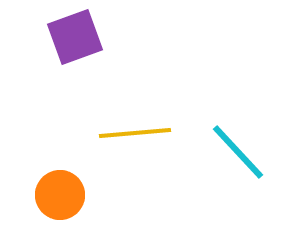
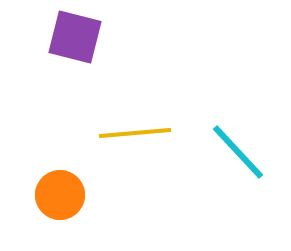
purple square: rotated 34 degrees clockwise
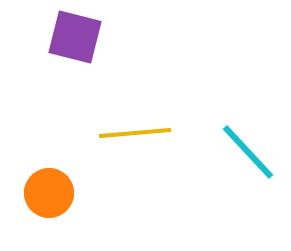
cyan line: moved 10 px right
orange circle: moved 11 px left, 2 px up
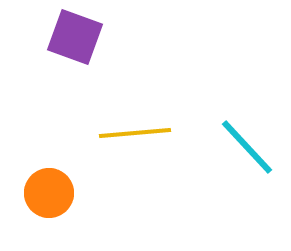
purple square: rotated 6 degrees clockwise
cyan line: moved 1 px left, 5 px up
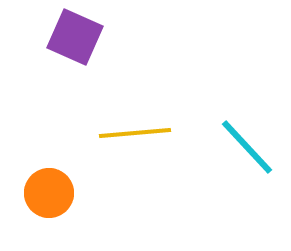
purple square: rotated 4 degrees clockwise
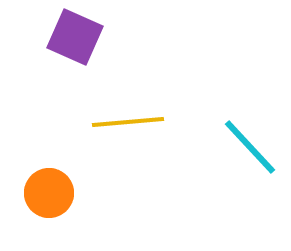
yellow line: moved 7 px left, 11 px up
cyan line: moved 3 px right
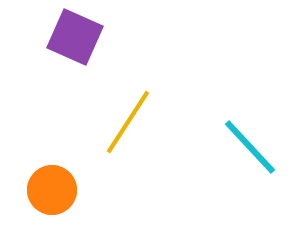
yellow line: rotated 52 degrees counterclockwise
orange circle: moved 3 px right, 3 px up
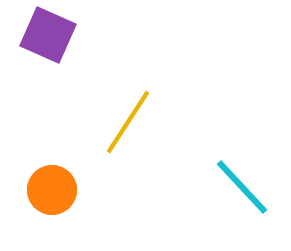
purple square: moved 27 px left, 2 px up
cyan line: moved 8 px left, 40 px down
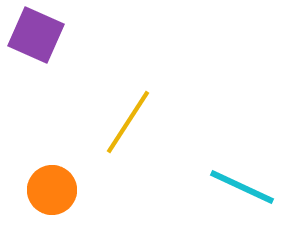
purple square: moved 12 px left
cyan line: rotated 22 degrees counterclockwise
